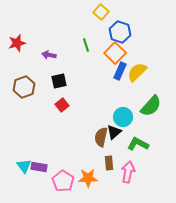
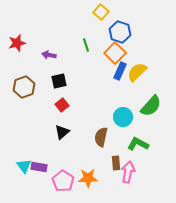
black triangle: moved 52 px left
brown rectangle: moved 7 px right
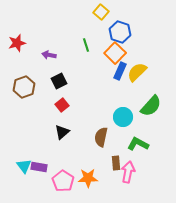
black square: rotated 14 degrees counterclockwise
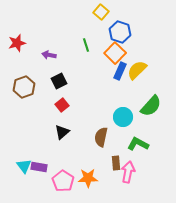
yellow semicircle: moved 2 px up
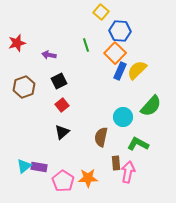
blue hexagon: moved 1 px up; rotated 15 degrees counterclockwise
cyan triangle: rotated 28 degrees clockwise
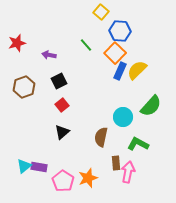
green line: rotated 24 degrees counterclockwise
orange star: rotated 18 degrees counterclockwise
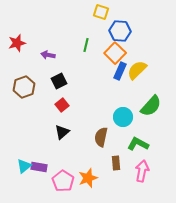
yellow square: rotated 21 degrees counterclockwise
green line: rotated 56 degrees clockwise
purple arrow: moved 1 px left
pink arrow: moved 14 px right, 1 px up
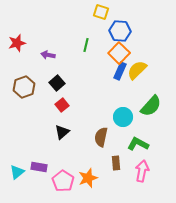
orange square: moved 4 px right
black square: moved 2 px left, 2 px down; rotated 14 degrees counterclockwise
cyan triangle: moved 7 px left, 6 px down
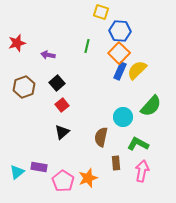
green line: moved 1 px right, 1 px down
